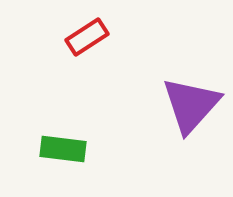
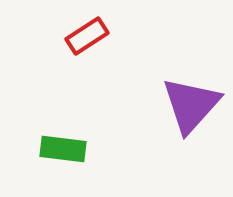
red rectangle: moved 1 px up
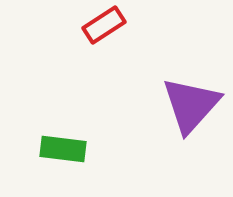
red rectangle: moved 17 px right, 11 px up
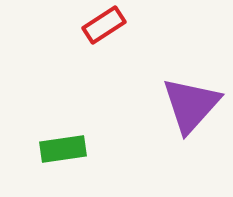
green rectangle: rotated 15 degrees counterclockwise
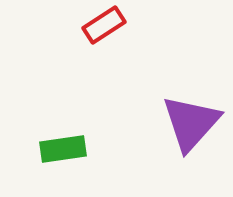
purple triangle: moved 18 px down
